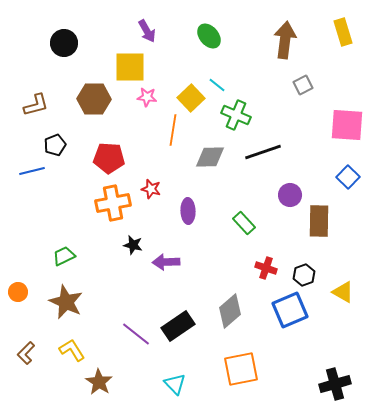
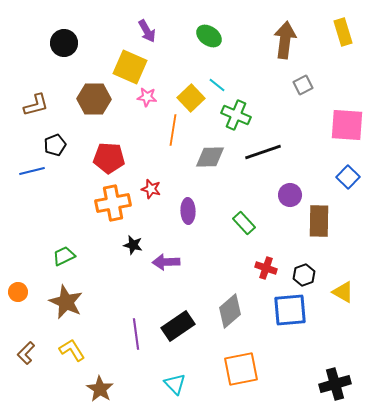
green ellipse at (209, 36): rotated 15 degrees counterclockwise
yellow square at (130, 67): rotated 24 degrees clockwise
blue square at (290, 310): rotated 18 degrees clockwise
purple line at (136, 334): rotated 44 degrees clockwise
brown star at (99, 382): moved 1 px right, 7 px down
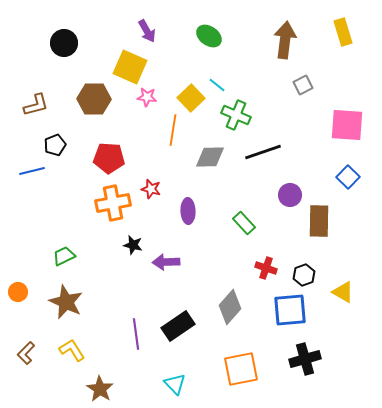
gray diamond at (230, 311): moved 4 px up; rotated 8 degrees counterclockwise
black cross at (335, 384): moved 30 px left, 25 px up
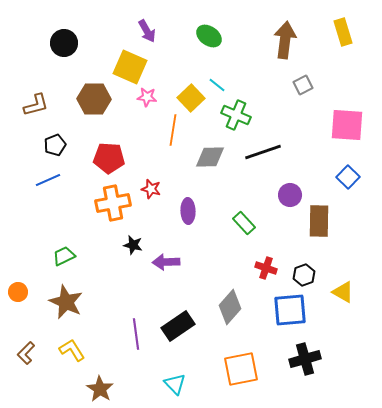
blue line at (32, 171): moved 16 px right, 9 px down; rotated 10 degrees counterclockwise
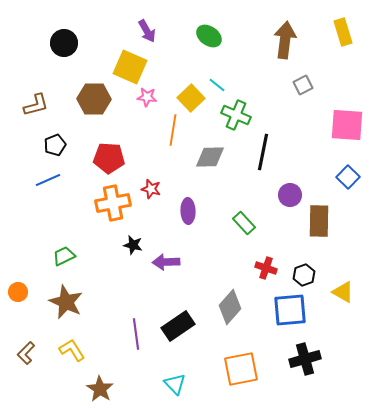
black line at (263, 152): rotated 60 degrees counterclockwise
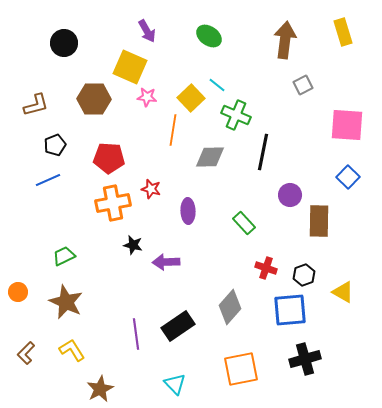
brown star at (100, 389): rotated 12 degrees clockwise
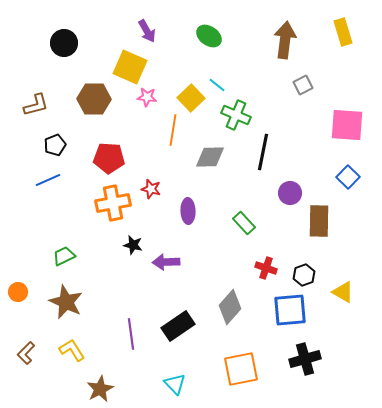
purple circle at (290, 195): moved 2 px up
purple line at (136, 334): moved 5 px left
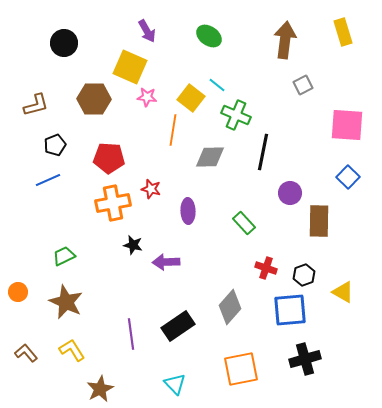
yellow square at (191, 98): rotated 8 degrees counterclockwise
brown L-shape at (26, 353): rotated 95 degrees clockwise
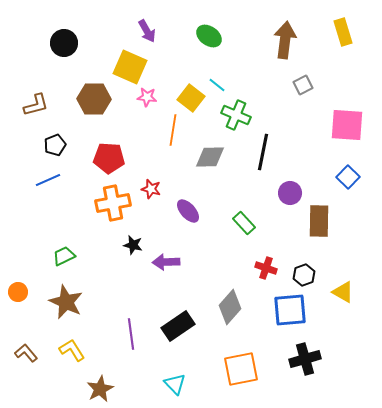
purple ellipse at (188, 211): rotated 40 degrees counterclockwise
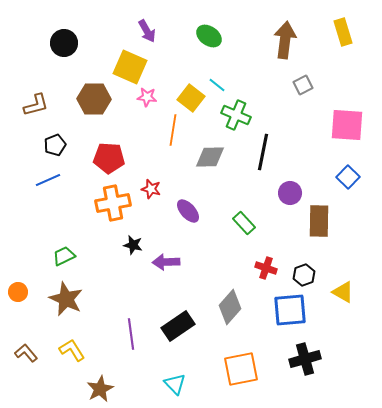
brown star at (66, 302): moved 3 px up
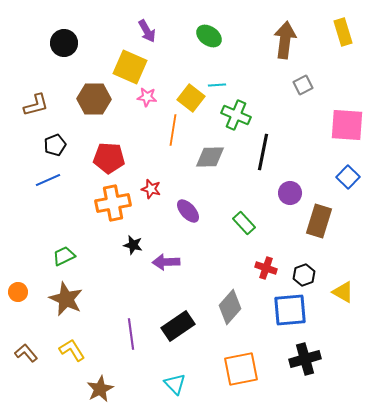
cyan line at (217, 85): rotated 42 degrees counterclockwise
brown rectangle at (319, 221): rotated 16 degrees clockwise
